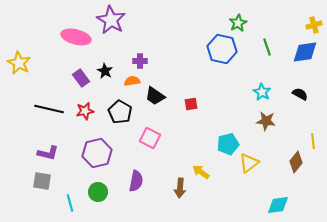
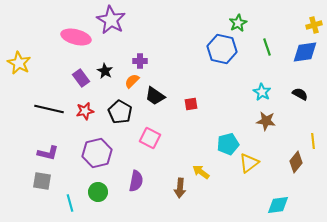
orange semicircle: rotated 35 degrees counterclockwise
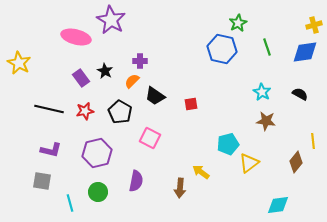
purple L-shape: moved 3 px right, 3 px up
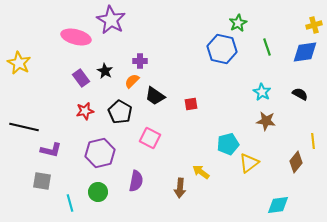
black line: moved 25 px left, 18 px down
purple hexagon: moved 3 px right
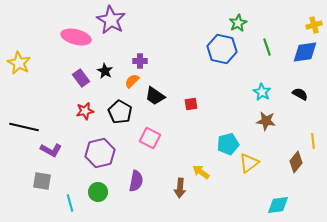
purple L-shape: rotated 15 degrees clockwise
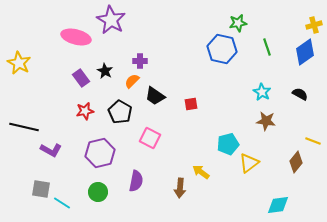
green star: rotated 18 degrees clockwise
blue diamond: rotated 28 degrees counterclockwise
yellow line: rotated 63 degrees counterclockwise
gray square: moved 1 px left, 8 px down
cyan line: moved 8 px left; rotated 42 degrees counterclockwise
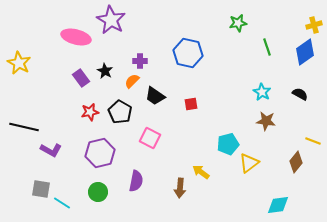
blue hexagon: moved 34 px left, 4 px down
red star: moved 5 px right, 1 px down
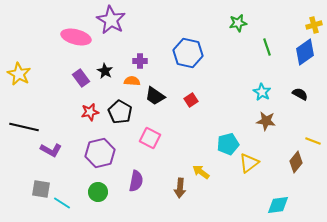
yellow star: moved 11 px down
orange semicircle: rotated 49 degrees clockwise
red square: moved 4 px up; rotated 24 degrees counterclockwise
